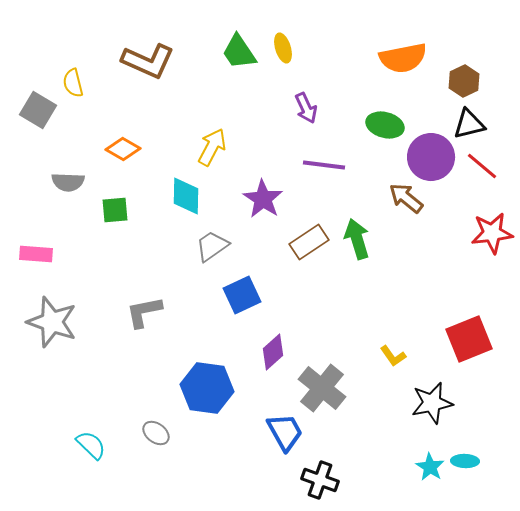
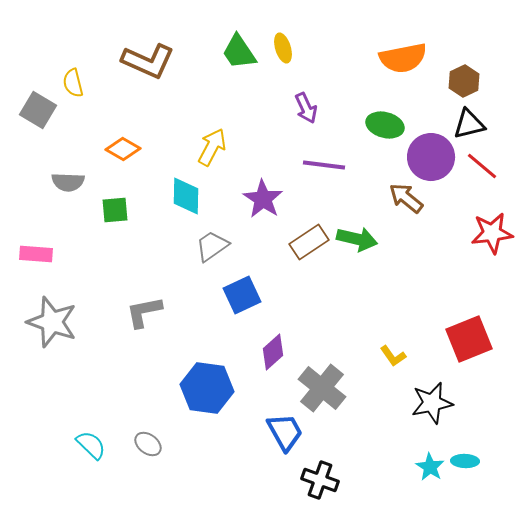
green arrow: rotated 120 degrees clockwise
gray ellipse: moved 8 px left, 11 px down
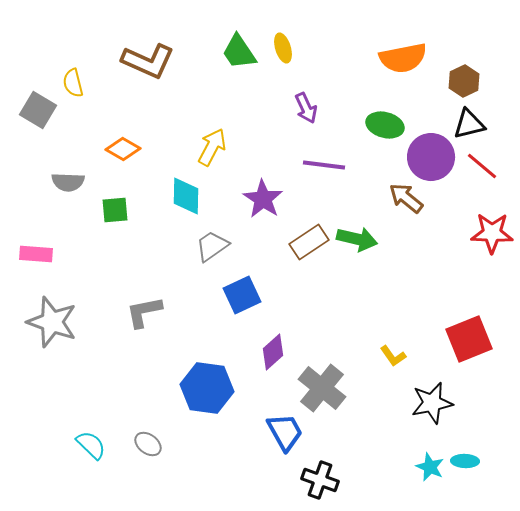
red star: rotated 9 degrees clockwise
cyan star: rotated 8 degrees counterclockwise
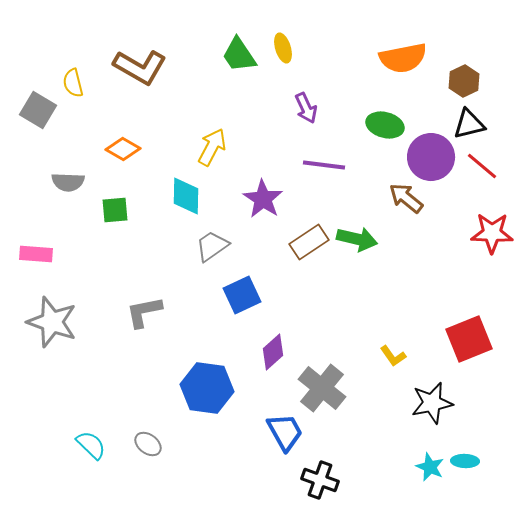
green trapezoid: moved 3 px down
brown L-shape: moved 8 px left, 6 px down; rotated 6 degrees clockwise
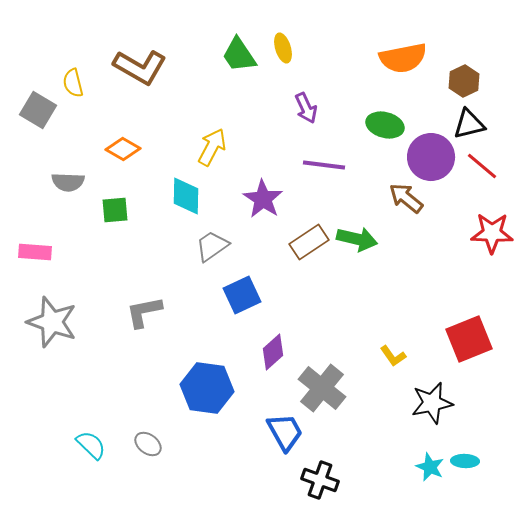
pink rectangle: moved 1 px left, 2 px up
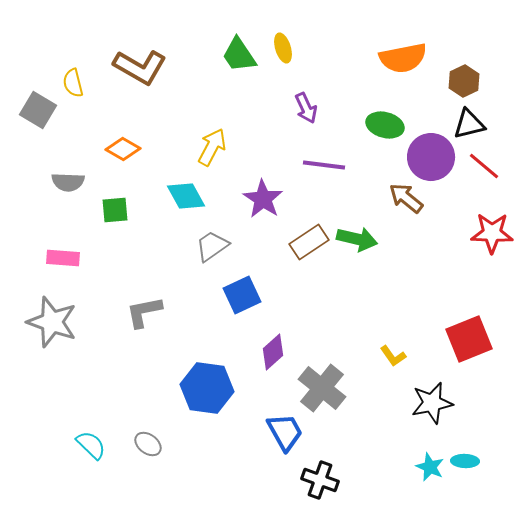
red line: moved 2 px right
cyan diamond: rotated 30 degrees counterclockwise
pink rectangle: moved 28 px right, 6 px down
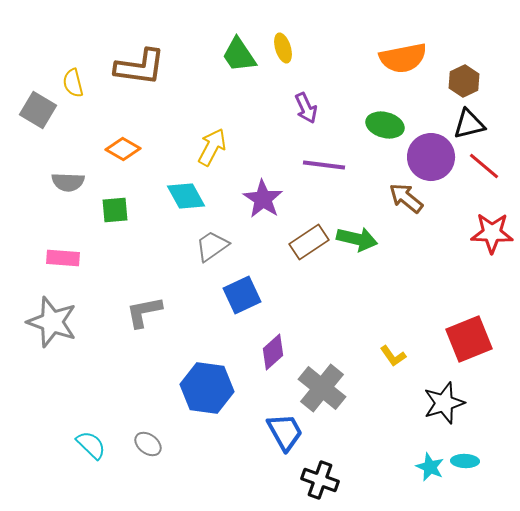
brown L-shape: rotated 22 degrees counterclockwise
black star: moved 12 px right; rotated 6 degrees counterclockwise
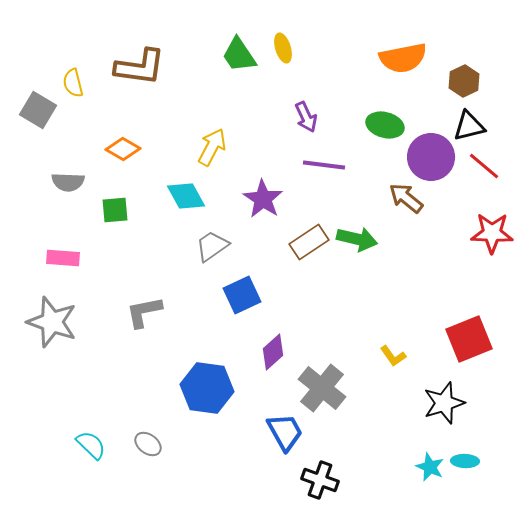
purple arrow: moved 9 px down
black triangle: moved 2 px down
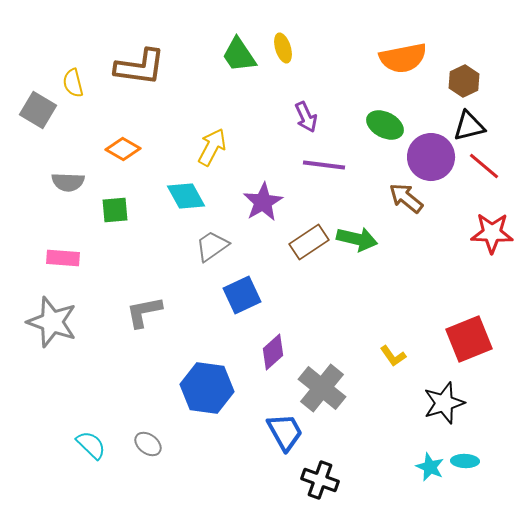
green ellipse: rotated 12 degrees clockwise
purple star: moved 3 px down; rotated 9 degrees clockwise
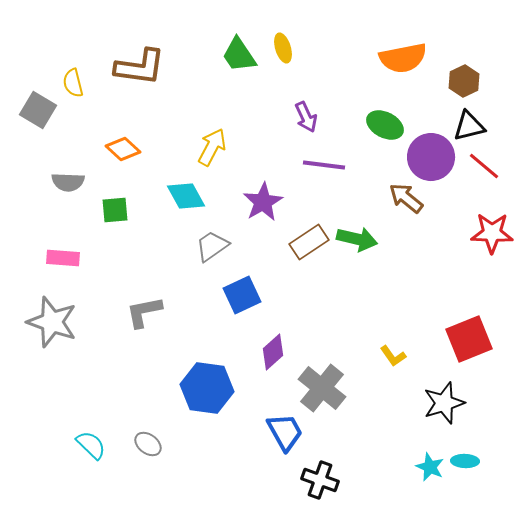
orange diamond: rotated 12 degrees clockwise
